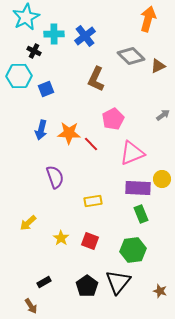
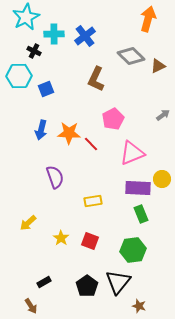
brown star: moved 21 px left, 15 px down
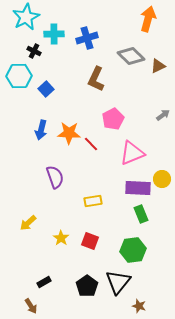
blue cross: moved 2 px right, 2 px down; rotated 20 degrees clockwise
blue square: rotated 21 degrees counterclockwise
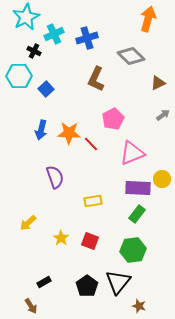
cyan cross: rotated 24 degrees counterclockwise
brown triangle: moved 17 px down
green rectangle: moved 4 px left; rotated 60 degrees clockwise
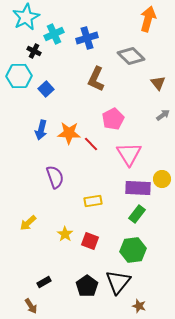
brown triangle: rotated 42 degrees counterclockwise
pink triangle: moved 3 px left, 1 px down; rotated 40 degrees counterclockwise
yellow star: moved 4 px right, 4 px up
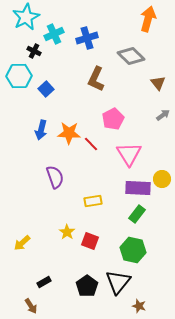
yellow arrow: moved 6 px left, 20 px down
yellow star: moved 2 px right, 2 px up
green hexagon: rotated 20 degrees clockwise
